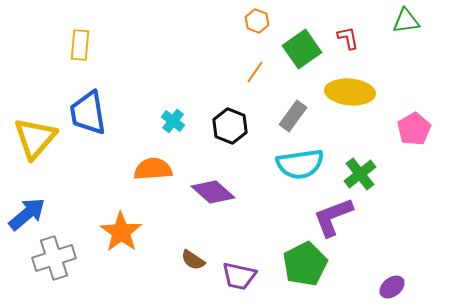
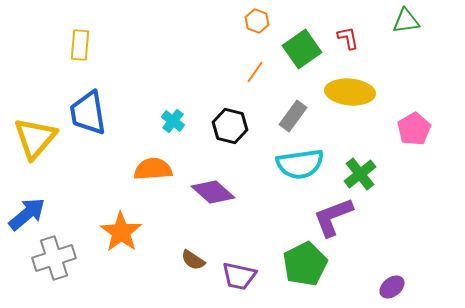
black hexagon: rotated 8 degrees counterclockwise
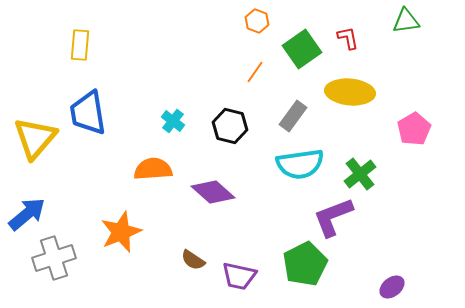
orange star: rotated 15 degrees clockwise
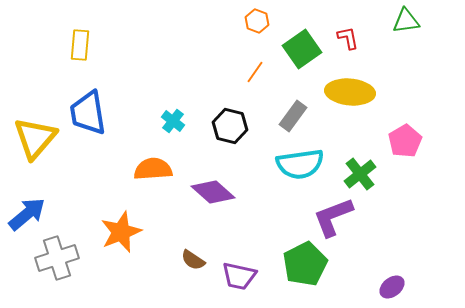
pink pentagon: moved 9 px left, 12 px down
gray cross: moved 3 px right
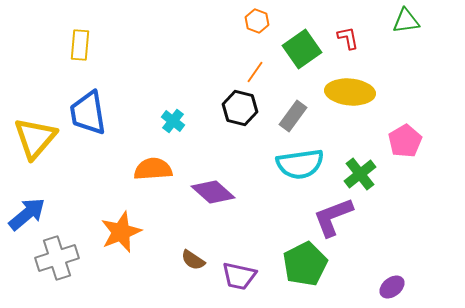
black hexagon: moved 10 px right, 18 px up
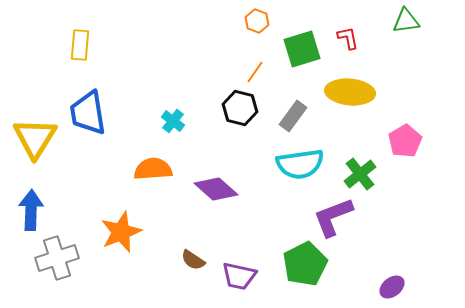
green square: rotated 18 degrees clockwise
yellow triangle: rotated 9 degrees counterclockwise
purple diamond: moved 3 px right, 3 px up
blue arrow: moved 4 px right, 4 px up; rotated 48 degrees counterclockwise
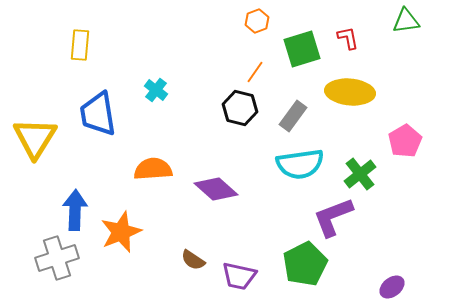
orange hexagon: rotated 20 degrees clockwise
blue trapezoid: moved 10 px right, 1 px down
cyan cross: moved 17 px left, 31 px up
blue arrow: moved 44 px right
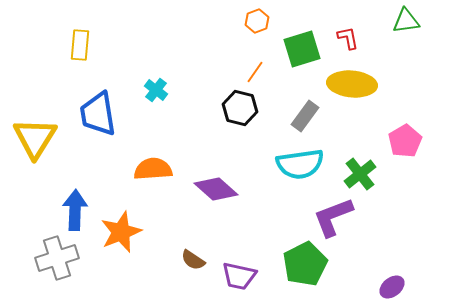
yellow ellipse: moved 2 px right, 8 px up
gray rectangle: moved 12 px right
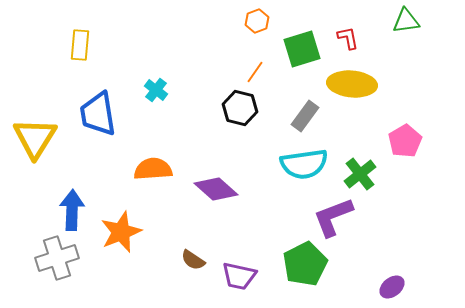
cyan semicircle: moved 4 px right
blue arrow: moved 3 px left
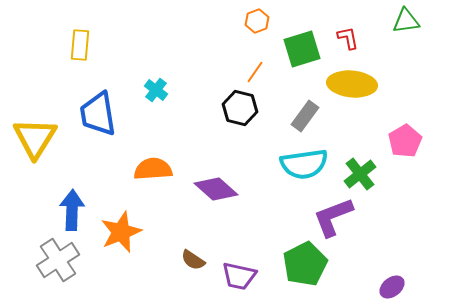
gray cross: moved 1 px right, 2 px down; rotated 15 degrees counterclockwise
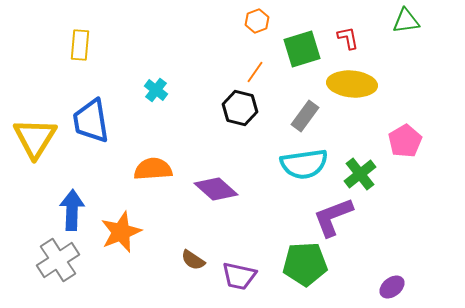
blue trapezoid: moved 7 px left, 7 px down
green pentagon: rotated 24 degrees clockwise
